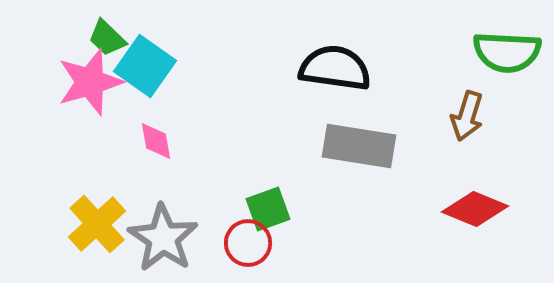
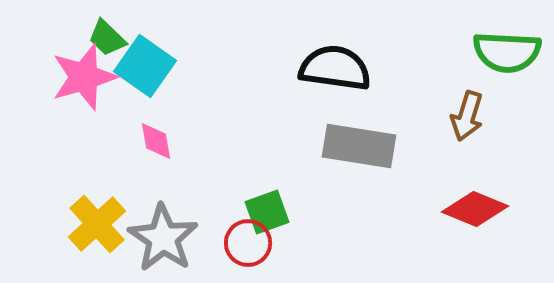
pink star: moved 6 px left, 5 px up
green square: moved 1 px left, 3 px down
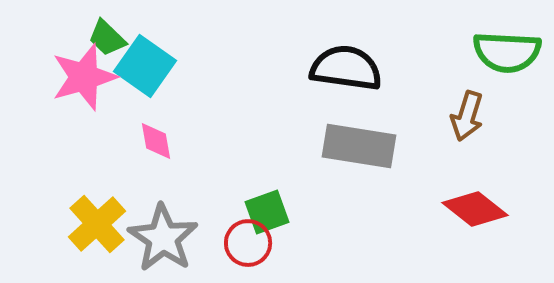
black semicircle: moved 11 px right
red diamond: rotated 16 degrees clockwise
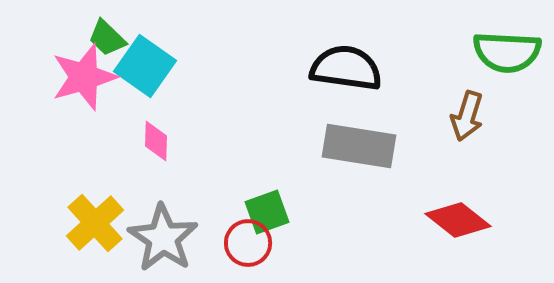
pink diamond: rotated 12 degrees clockwise
red diamond: moved 17 px left, 11 px down
yellow cross: moved 2 px left, 1 px up
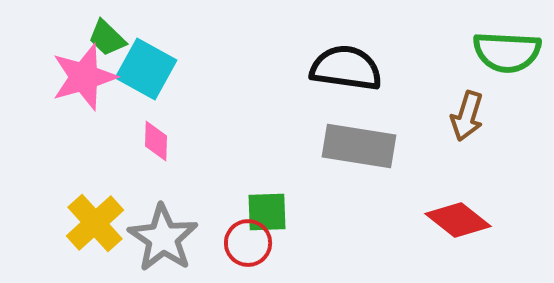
cyan square: moved 1 px right, 3 px down; rotated 6 degrees counterclockwise
green square: rotated 18 degrees clockwise
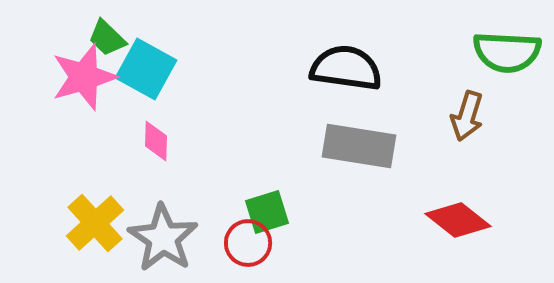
green square: rotated 15 degrees counterclockwise
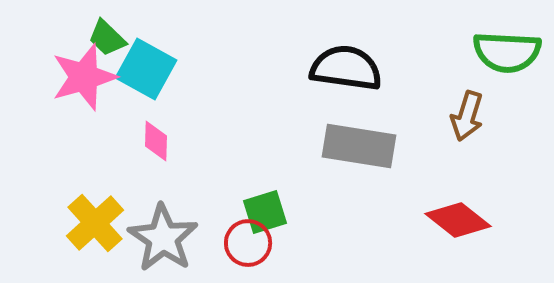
green square: moved 2 px left
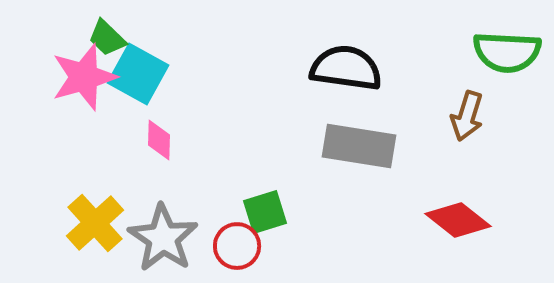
cyan square: moved 8 px left, 5 px down
pink diamond: moved 3 px right, 1 px up
red circle: moved 11 px left, 3 px down
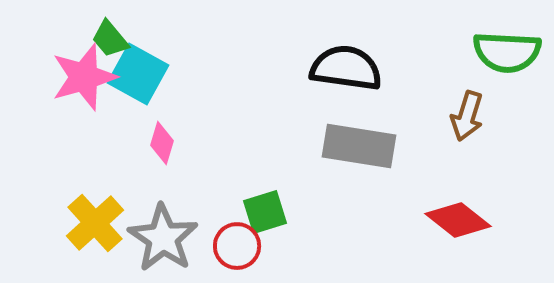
green trapezoid: moved 3 px right, 1 px down; rotated 6 degrees clockwise
pink diamond: moved 3 px right, 3 px down; rotated 15 degrees clockwise
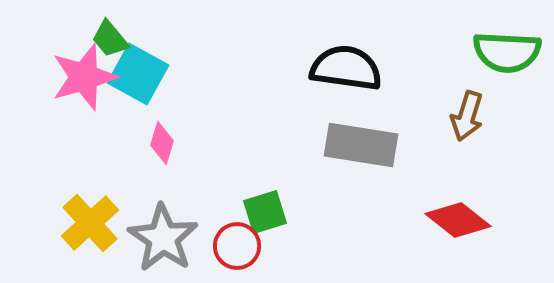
gray rectangle: moved 2 px right, 1 px up
yellow cross: moved 5 px left
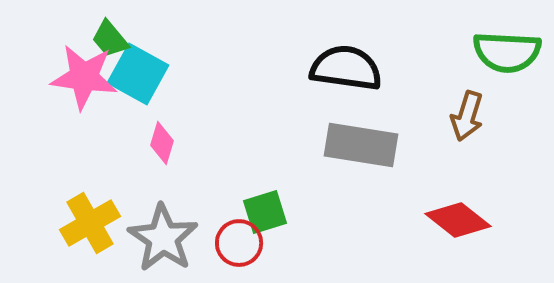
pink star: rotated 24 degrees clockwise
yellow cross: rotated 12 degrees clockwise
red circle: moved 2 px right, 3 px up
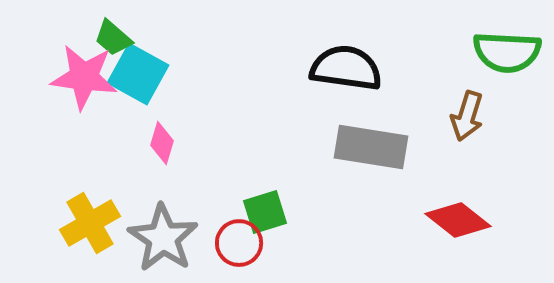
green trapezoid: moved 3 px right, 1 px up; rotated 9 degrees counterclockwise
gray rectangle: moved 10 px right, 2 px down
